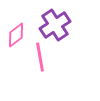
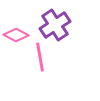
pink diamond: rotated 65 degrees clockwise
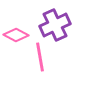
purple cross: rotated 8 degrees clockwise
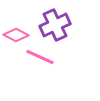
pink line: rotated 56 degrees counterclockwise
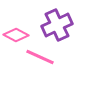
purple cross: moved 2 px right
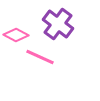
purple cross: moved 1 px right, 1 px up; rotated 28 degrees counterclockwise
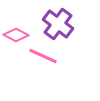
pink line: moved 3 px right, 1 px up
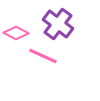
pink diamond: moved 2 px up
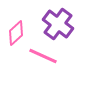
pink diamond: rotated 70 degrees counterclockwise
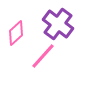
pink line: rotated 72 degrees counterclockwise
